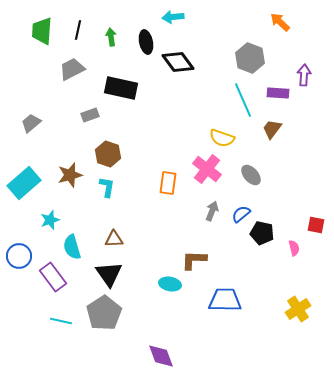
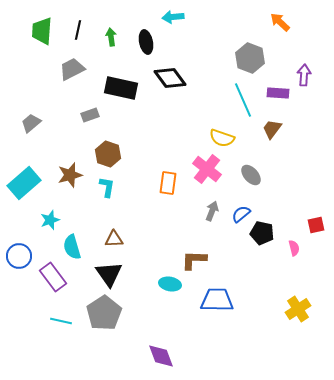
black diamond at (178, 62): moved 8 px left, 16 px down
red square at (316, 225): rotated 24 degrees counterclockwise
blue trapezoid at (225, 300): moved 8 px left
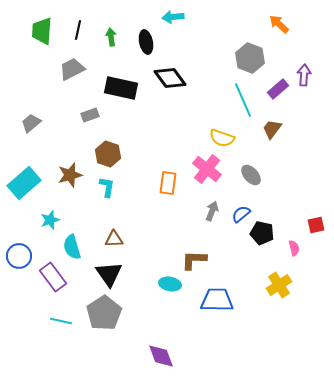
orange arrow at (280, 22): moved 1 px left, 2 px down
purple rectangle at (278, 93): moved 4 px up; rotated 45 degrees counterclockwise
yellow cross at (298, 309): moved 19 px left, 24 px up
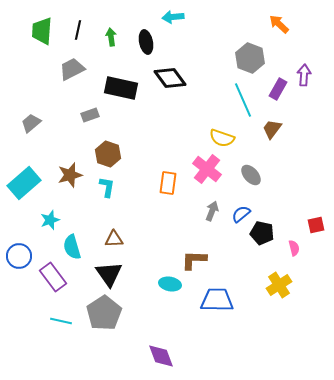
purple rectangle at (278, 89): rotated 20 degrees counterclockwise
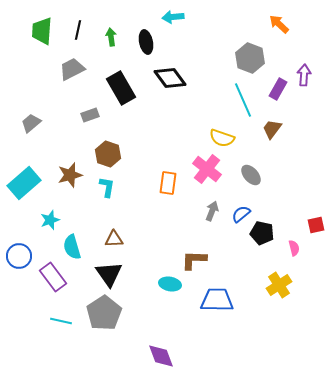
black rectangle at (121, 88): rotated 48 degrees clockwise
